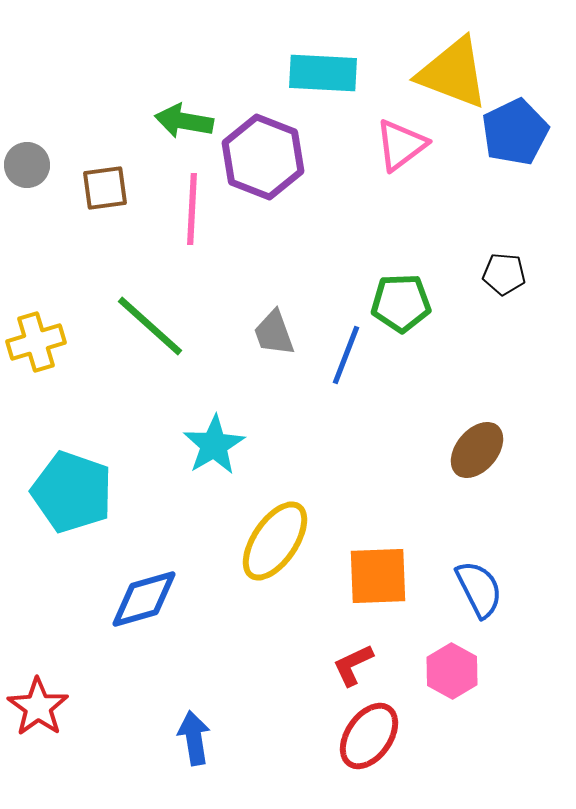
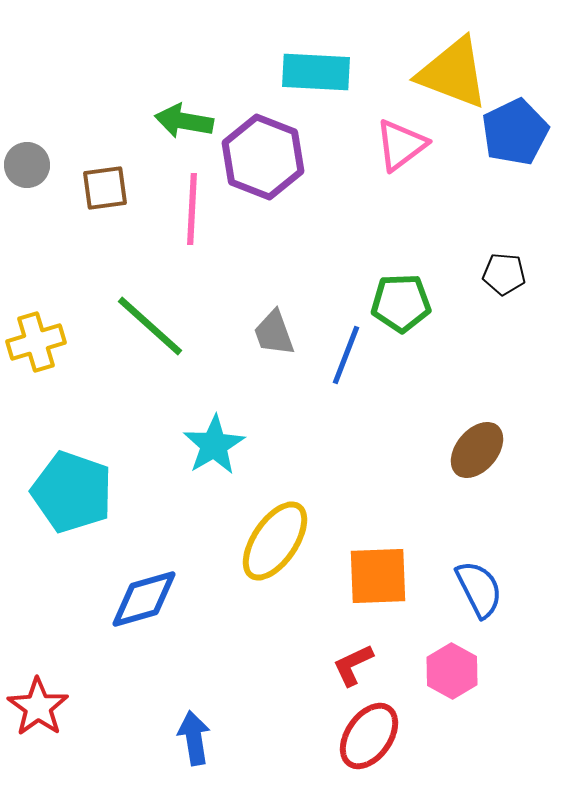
cyan rectangle: moved 7 px left, 1 px up
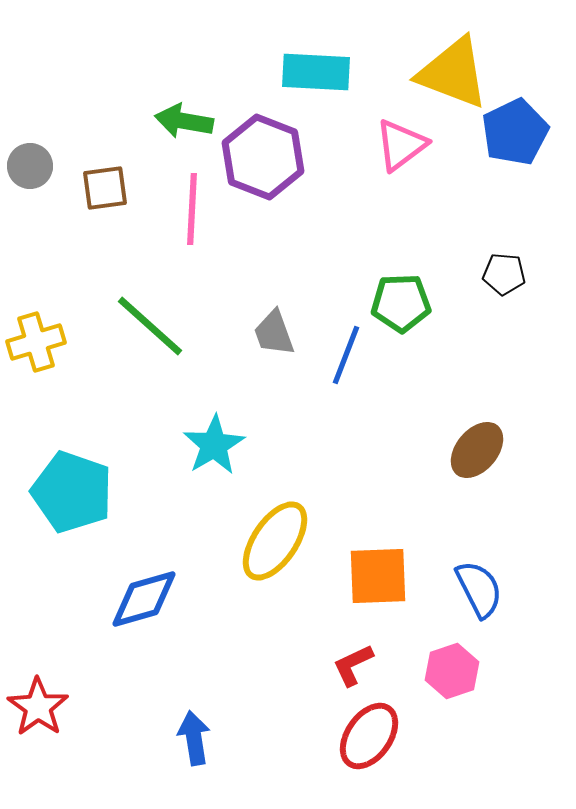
gray circle: moved 3 px right, 1 px down
pink hexagon: rotated 12 degrees clockwise
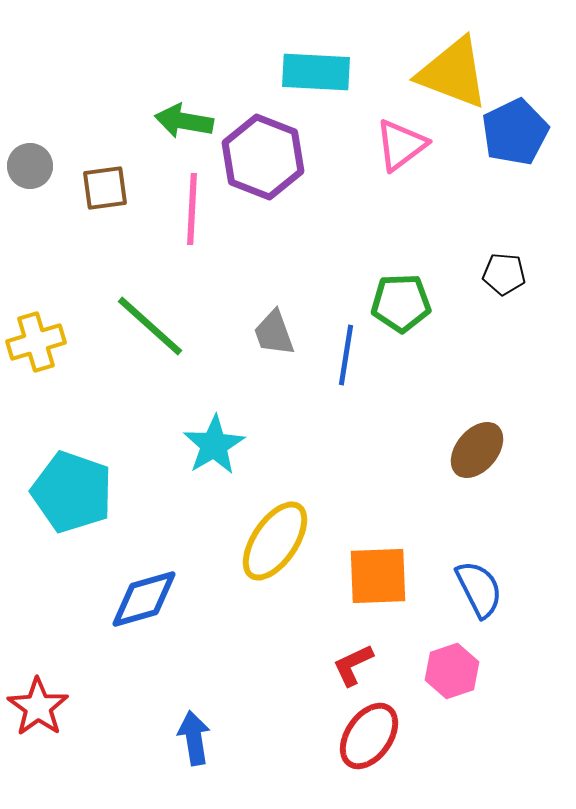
blue line: rotated 12 degrees counterclockwise
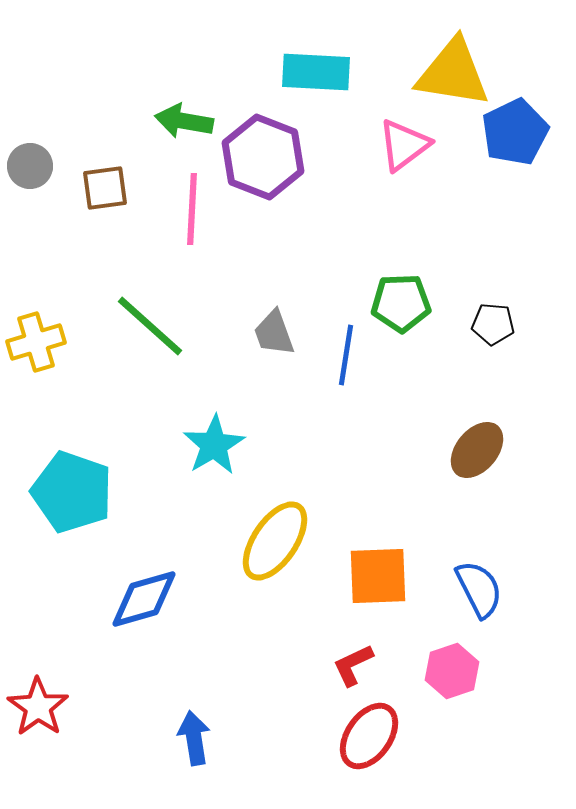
yellow triangle: rotated 12 degrees counterclockwise
pink triangle: moved 3 px right
black pentagon: moved 11 px left, 50 px down
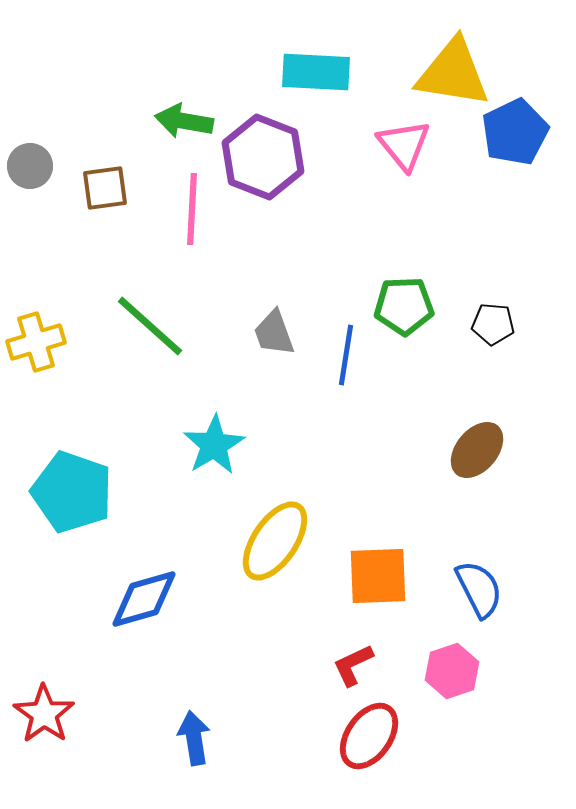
pink triangle: rotated 32 degrees counterclockwise
green pentagon: moved 3 px right, 3 px down
red star: moved 6 px right, 7 px down
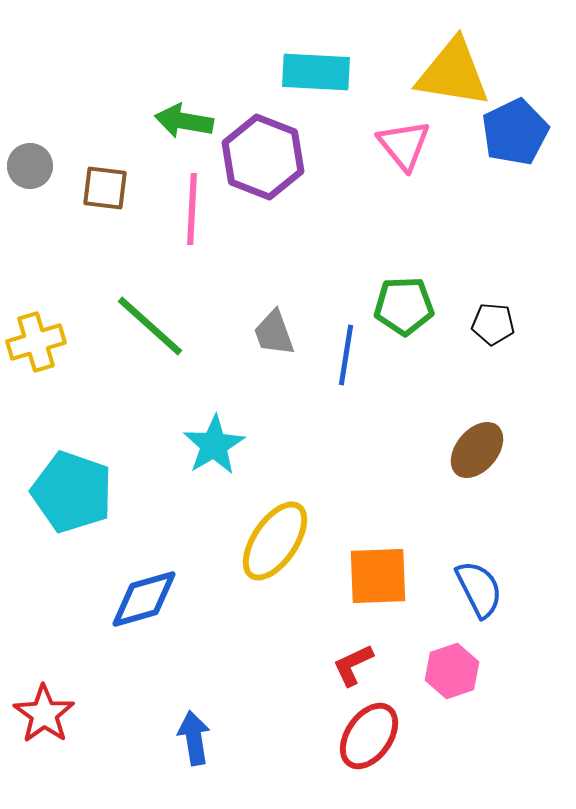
brown square: rotated 15 degrees clockwise
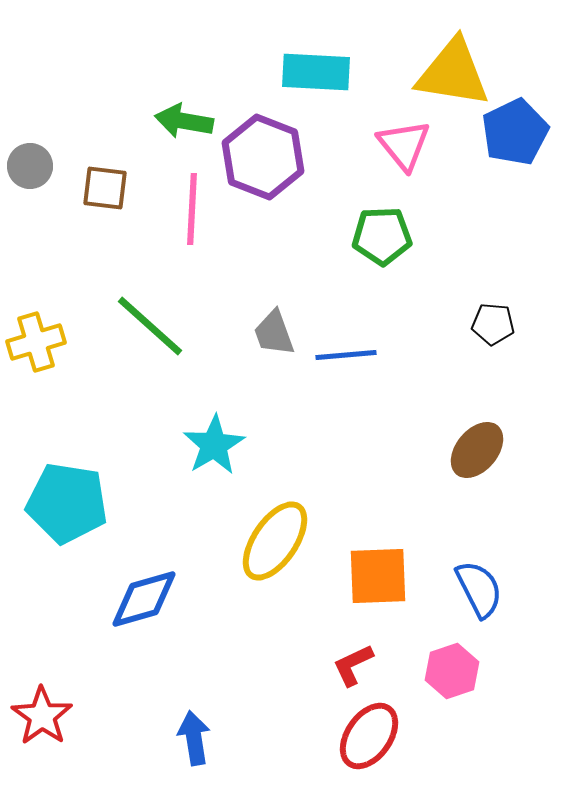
green pentagon: moved 22 px left, 70 px up
blue line: rotated 76 degrees clockwise
cyan pentagon: moved 5 px left, 11 px down; rotated 10 degrees counterclockwise
red star: moved 2 px left, 2 px down
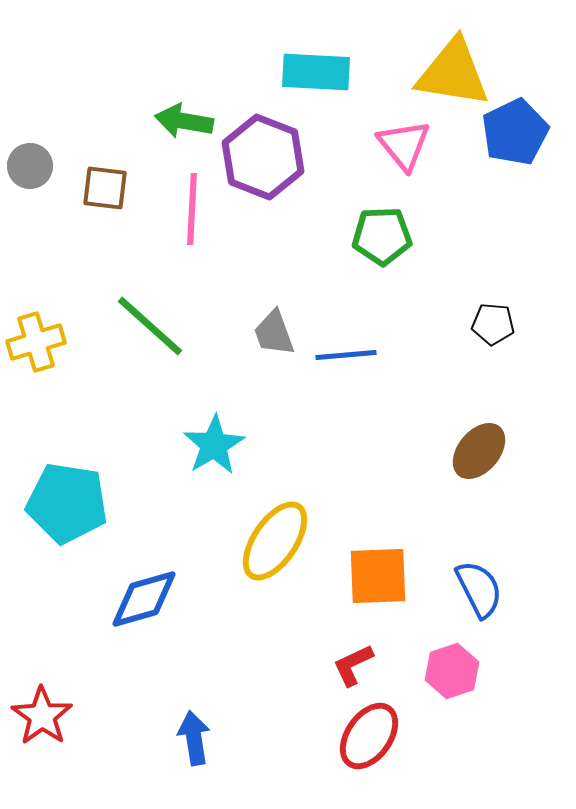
brown ellipse: moved 2 px right, 1 px down
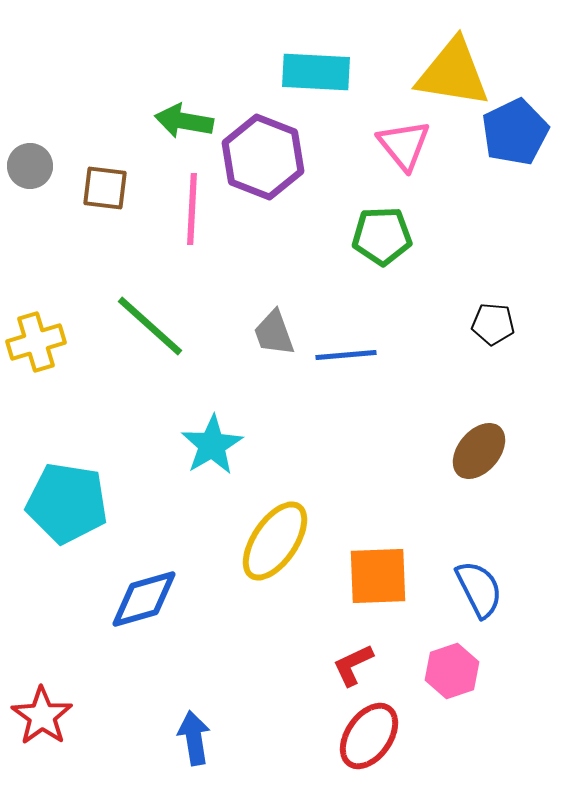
cyan star: moved 2 px left
